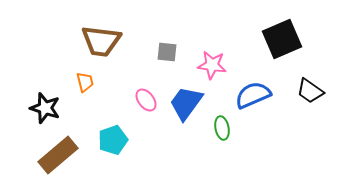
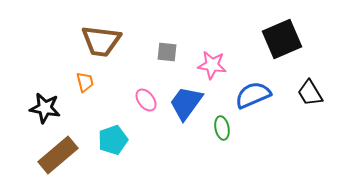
black trapezoid: moved 2 px down; rotated 24 degrees clockwise
black star: rotated 8 degrees counterclockwise
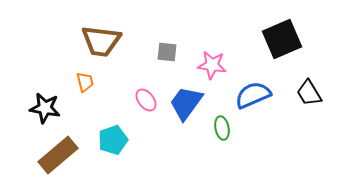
black trapezoid: moved 1 px left
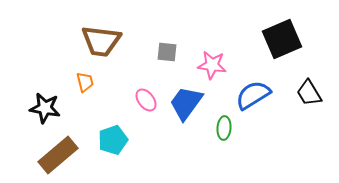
blue semicircle: rotated 9 degrees counterclockwise
green ellipse: moved 2 px right; rotated 15 degrees clockwise
